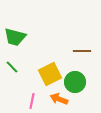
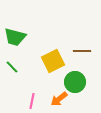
yellow square: moved 3 px right, 13 px up
orange arrow: rotated 60 degrees counterclockwise
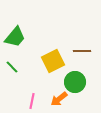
green trapezoid: rotated 65 degrees counterclockwise
